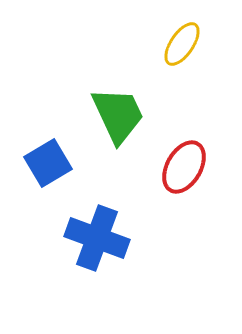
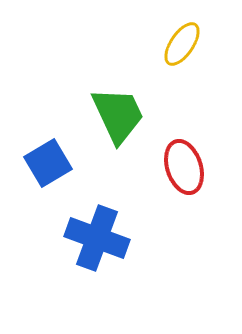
red ellipse: rotated 48 degrees counterclockwise
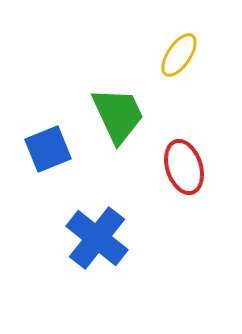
yellow ellipse: moved 3 px left, 11 px down
blue square: moved 14 px up; rotated 9 degrees clockwise
blue cross: rotated 18 degrees clockwise
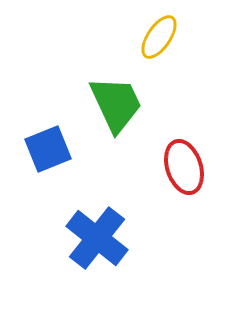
yellow ellipse: moved 20 px left, 18 px up
green trapezoid: moved 2 px left, 11 px up
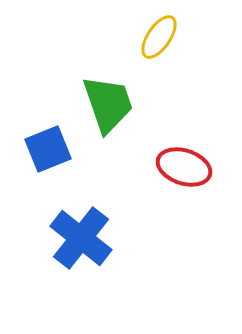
green trapezoid: moved 8 px left; rotated 6 degrees clockwise
red ellipse: rotated 54 degrees counterclockwise
blue cross: moved 16 px left
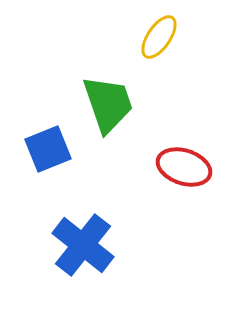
blue cross: moved 2 px right, 7 px down
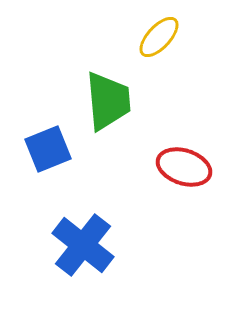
yellow ellipse: rotated 9 degrees clockwise
green trapezoid: moved 3 px up; rotated 14 degrees clockwise
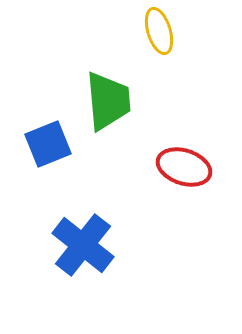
yellow ellipse: moved 6 px up; rotated 60 degrees counterclockwise
blue square: moved 5 px up
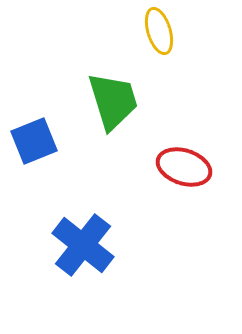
green trapezoid: moved 5 px right; rotated 12 degrees counterclockwise
blue square: moved 14 px left, 3 px up
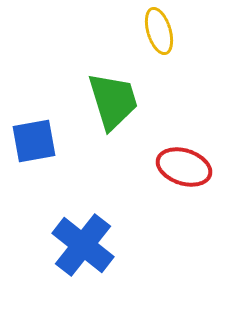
blue square: rotated 12 degrees clockwise
